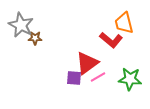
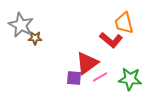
pink line: moved 2 px right
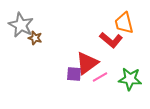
brown star: rotated 16 degrees clockwise
purple square: moved 4 px up
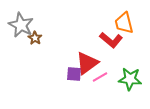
brown star: rotated 16 degrees clockwise
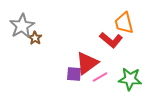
gray star: moved 1 px right, 1 px down; rotated 15 degrees clockwise
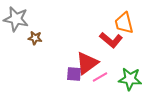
gray star: moved 6 px left, 7 px up; rotated 30 degrees counterclockwise
brown star: rotated 24 degrees counterclockwise
